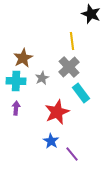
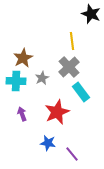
cyan rectangle: moved 1 px up
purple arrow: moved 6 px right, 6 px down; rotated 24 degrees counterclockwise
blue star: moved 3 px left, 2 px down; rotated 21 degrees counterclockwise
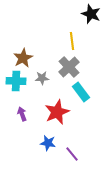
gray star: rotated 24 degrees clockwise
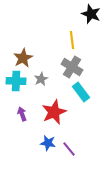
yellow line: moved 1 px up
gray cross: moved 3 px right; rotated 15 degrees counterclockwise
gray star: moved 1 px left, 1 px down; rotated 24 degrees counterclockwise
red star: moved 3 px left
purple line: moved 3 px left, 5 px up
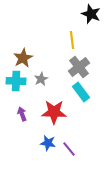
gray cross: moved 7 px right; rotated 20 degrees clockwise
red star: rotated 25 degrees clockwise
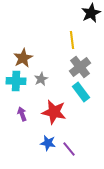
black star: moved 1 px up; rotated 24 degrees clockwise
gray cross: moved 1 px right
red star: rotated 10 degrees clockwise
